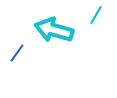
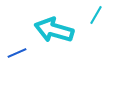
blue line: rotated 30 degrees clockwise
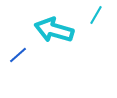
blue line: moved 1 px right, 2 px down; rotated 18 degrees counterclockwise
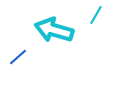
blue line: moved 2 px down
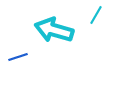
blue line: rotated 24 degrees clockwise
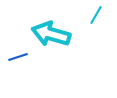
cyan arrow: moved 3 px left, 4 px down
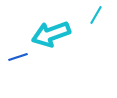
cyan arrow: rotated 36 degrees counterclockwise
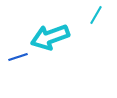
cyan arrow: moved 1 px left, 3 px down
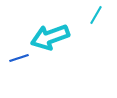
blue line: moved 1 px right, 1 px down
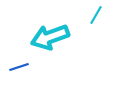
blue line: moved 9 px down
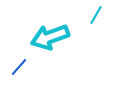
blue line: rotated 30 degrees counterclockwise
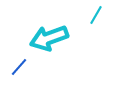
cyan arrow: moved 1 px left, 1 px down
